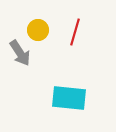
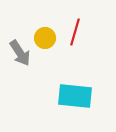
yellow circle: moved 7 px right, 8 px down
cyan rectangle: moved 6 px right, 2 px up
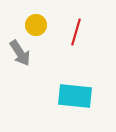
red line: moved 1 px right
yellow circle: moved 9 px left, 13 px up
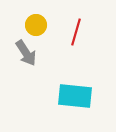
gray arrow: moved 6 px right
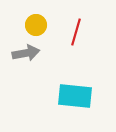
gray arrow: rotated 68 degrees counterclockwise
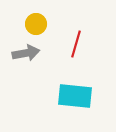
yellow circle: moved 1 px up
red line: moved 12 px down
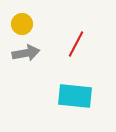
yellow circle: moved 14 px left
red line: rotated 12 degrees clockwise
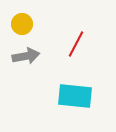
gray arrow: moved 3 px down
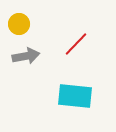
yellow circle: moved 3 px left
red line: rotated 16 degrees clockwise
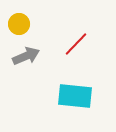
gray arrow: rotated 12 degrees counterclockwise
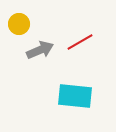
red line: moved 4 px right, 2 px up; rotated 16 degrees clockwise
gray arrow: moved 14 px right, 6 px up
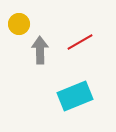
gray arrow: rotated 68 degrees counterclockwise
cyan rectangle: rotated 28 degrees counterclockwise
